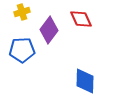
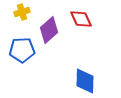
purple diamond: rotated 12 degrees clockwise
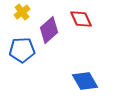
yellow cross: rotated 21 degrees counterclockwise
blue diamond: rotated 32 degrees counterclockwise
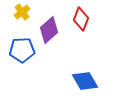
red diamond: rotated 45 degrees clockwise
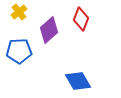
yellow cross: moved 3 px left
blue pentagon: moved 3 px left, 1 px down
blue diamond: moved 7 px left
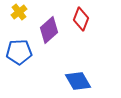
blue pentagon: moved 1 px down
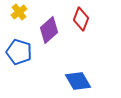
blue pentagon: rotated 20 degrees clockwise
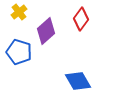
red diamond: rotated 15 degrees clockwise
purple diamond: moved 3 px left, 1 px down
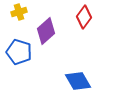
yellow cross: rotated 21 degrees clockwise
red diamond: moved 3 px right, 2 px up
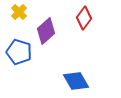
yellow cross: rotated 28 degrees counterclockwise
red diamond: moved 1 px down
blue diamond: moved 2 px left
